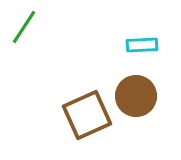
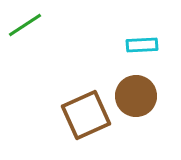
green line: moved 1 px right, 2 px up; rotated 24 degrees clockwise
brown square: moved 1 px left
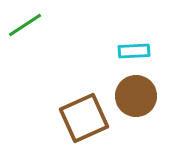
cyan rectangle: moved 8 px left, 6 px down
brown square: moved 2 px left, 3 px down
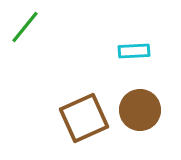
green line: moved 2 px down; rotated 18 degrees counterclockwise
brown circle: moved 4 px right, 14 px down
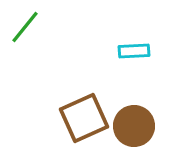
brown circle: moved 6 px left, 16 px down
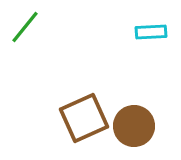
cyan rectangle: moved 17 px right, 19 px up
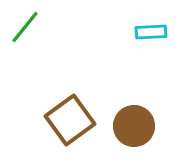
brown square: moved 14 px left, 2 px down; rotated 12 degrees counterclockwise
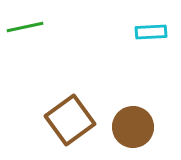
green line: rotated 39 degrees clockwise
brown circle: moved 1 px left, 1 px down
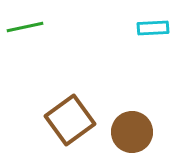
cyan rectangle: moved 2 px right, 4 px up
brown circle: moved 1 px left, 5 px down
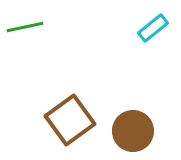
cyan rectangle: rotated 36 degrees counterclockwise
brown circle: moved 1 px right, 1 px up
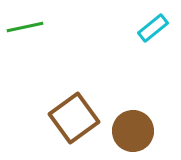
brown square: moved 4 px right, 2 px up
